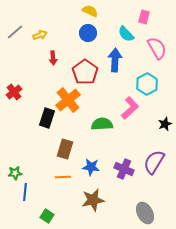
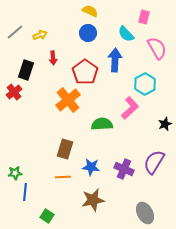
cyan hexagon: moved 2 px left
black rectangle: moved 21 px left, 48 px up
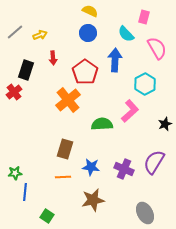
pink L-shape: moved 3 px down
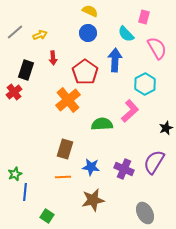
black star: moved 1 px right, 4 px down
green star: moved 1 px down; rotated 16 degrees counterclockwise
